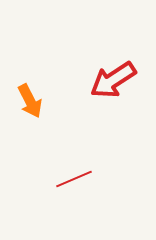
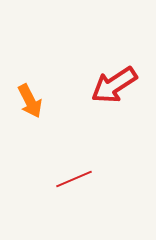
red arrow: moved 1 px right, 5 px down
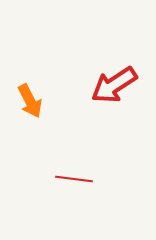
red line: rotated 30 degrees clockwise
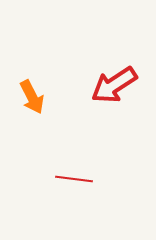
orange arrow: moved 2 px right, 4 px up
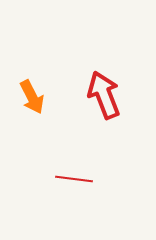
red arrow: moved 10 px left, 10 px down; rotated 102 degrees clockwise
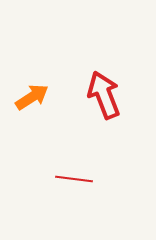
orange arrow: rotated 96 degrees counterclockwise
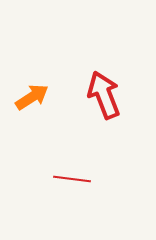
red line: moved 2 px left
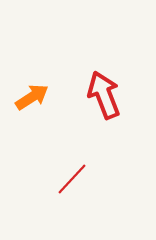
red line: rotated 54 degrees counterclockwise
